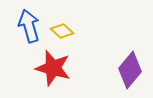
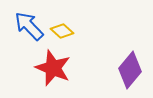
blue arrow: rotated 28 degrees counterclockwise
red star: rotated 6 degrees clockwise
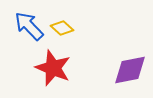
yellow diamond: moved 3 px up
purple diamond: rotated 39 degrees clockwise
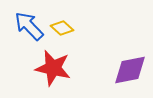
red star: rotated 9 degrees counterclockwise
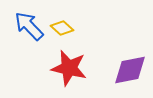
red star: moved 16 px right
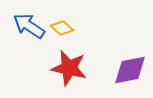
blue arrow: rotated 12 degrees counterclockwise
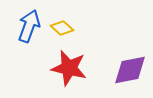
blue arrow: rotated 76 degrees clockwise
